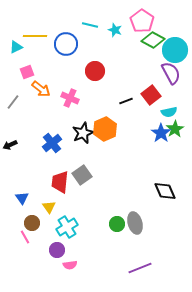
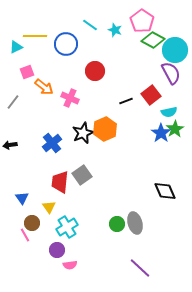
cyan line: rotated 21 degrees clockwise
orange arrow: moved 3 px right, 2 px up
black arrow: rotated 16 degrees clockwise
pink line: moved 2 px up
purple line: rotated 65 degrees clockwise
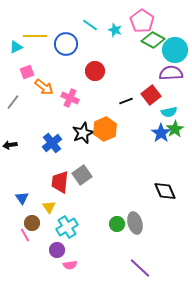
purple semicircle: rotated 65 degrees counterclockwise
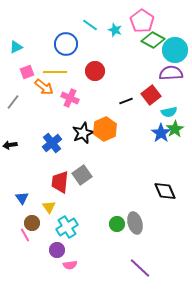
yellow line: moved 20 px right, 36 px down
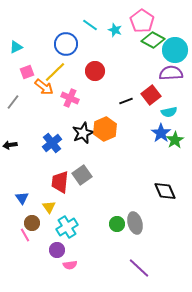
yellow line: rotated 45 degrees counterclockwise
green star: moved 11 px down
purple line: moved 1 px left
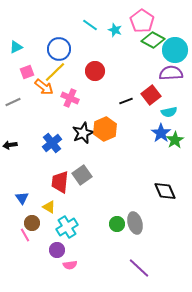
blue circle: moved 7 px left, 5 px down
gray line: rotated 28 degrees clockwise
yellow triangle: rotated 24 degrees counterclockwise
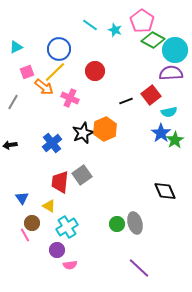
gray line: rotated 35 degrees counterclockwise
yellow triangle: moved 1 px up
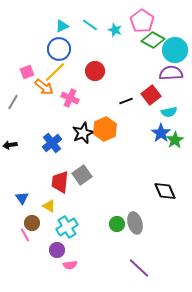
cyan triangle: moved 46 px right, 21 px up
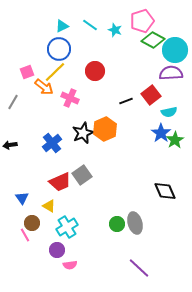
pink pentagon: rotated 20 degrees clockwise
red trapezoid: rotated 120 degrees counterclockwise
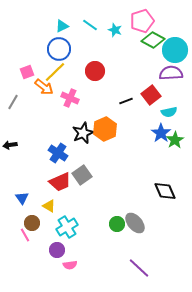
blue cross: moved 6 px right, 10 px down; rotated 18 degrees counterclockwise
gray ellipse: rotated 25 degrees counterclockwise
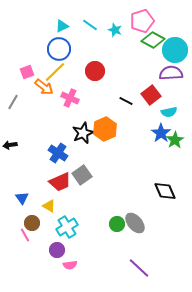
black line: rotated 48 degrees clockwise
